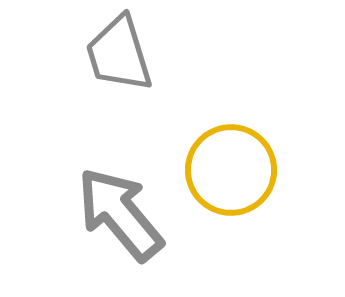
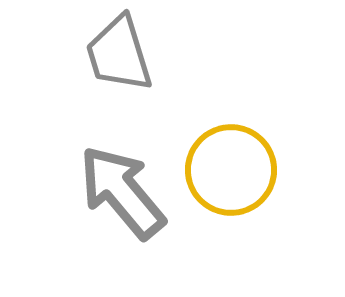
gray arrow: moved 2 px right, 22 px up
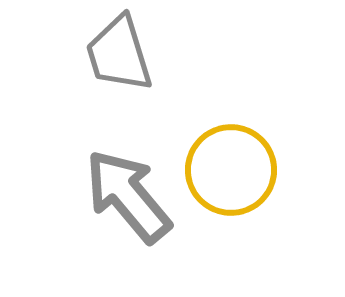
gray arrow: moved 6 px right, 4 px down
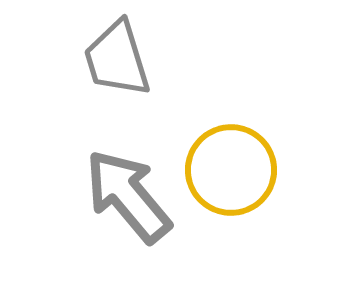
gray trapezoid: moved 2 px left, 5 px down
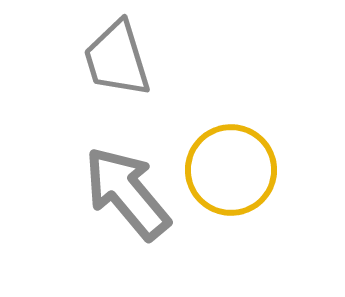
gray arrow: moved 1 px left, 3 px up
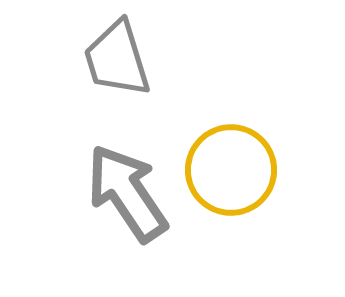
gray arrow: rotated 6 degrees clockwise
